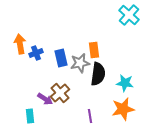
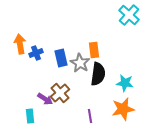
gray star: rotated 30 degrees counterclockwise
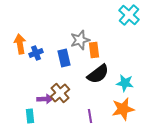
blue rectangle: moved 3 px right
gray star: moved 23 px up; rotated 24 degrees clockwise
black semicircle: rotated 45 degrees clockwise
purple arrow: rotated 35 degrees counterclockwise
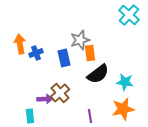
orange rectangle: moved 4 px left, 3 px down
cyan star: moved 1 px up
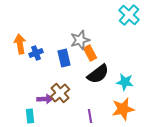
orange rectangle: rotated 21 degrees counterclockwise
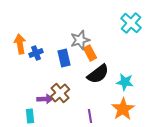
cyan cross: moved 2 px right, 8 px down
orange star: rotated 20 degrees counterclockwise
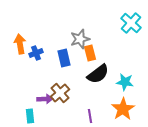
gray star: moved 1 px up
orange rectangle: rotated 14 degrees clockwise
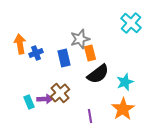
cyan star: rotated 30 degrees counterclockwise
cyan rectangle: moved 1 px left, 14 px up; rotated 16 degrees counterclockwise
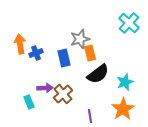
cyan cross: moved 2 px left
brown cross: moved 3 px right, 1 px down
purple arrow: moved 11 px up
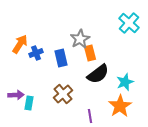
gray star: rotated 12 degrees counterclockwise
orange arrow: rotated 42 degrees clockwise
blue rectangle: moved 3 px left
purple arrow: moved 29 px left, 7 px down
cyan rectangle: moved 1 px down; rotated 32 degrees clockwise
orange star: moved 3 px left, 3 px up
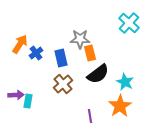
gray star: rotated 30 degrees clockwise
blue cross: rotated 16 degrees counterclockwise
cyan star: rotated 24 degrees counterclockwise
brown cross: moved 10 px up
cyan rectangle: moved 1 px left, 2 px up
